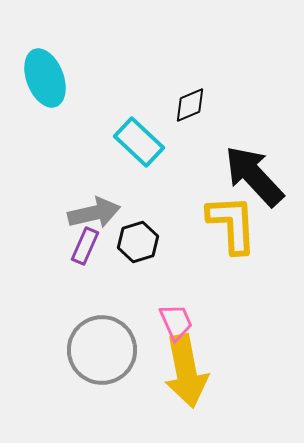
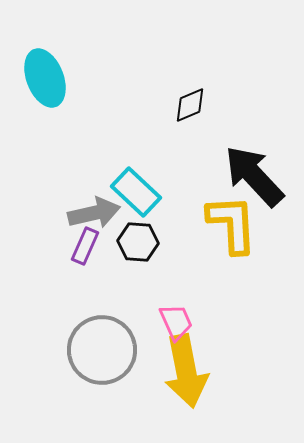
cyan rectangle: moved 3 px left, 50 px down
black hexagon: rotated 21 degrees clockwise
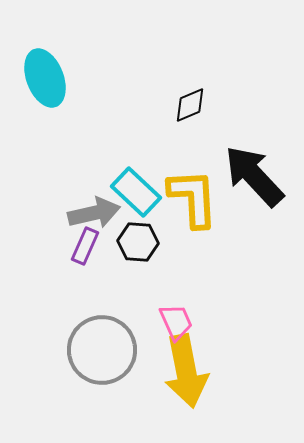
yellow L-shape: moved 39 px left, 26 px up
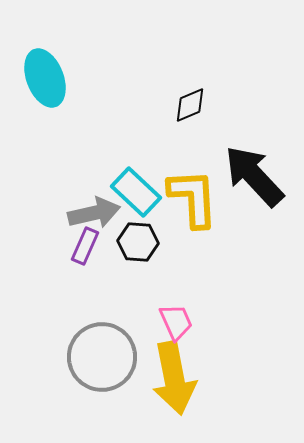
gray circle: moved 7 px down
yellow arrow: moved 12 px left, 7 px down
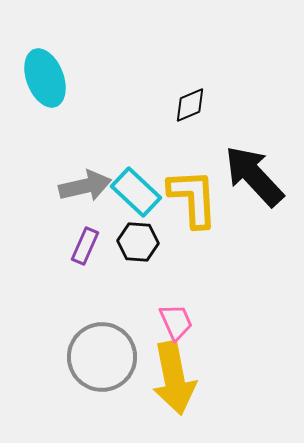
gray arrow: moved 9 px left, 27 px up
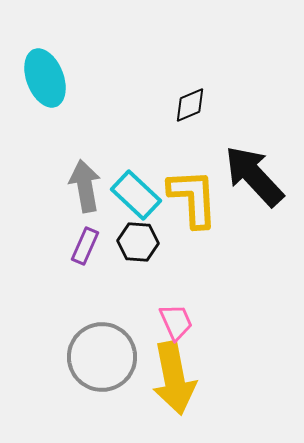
gray arrow: rotated 87 degrees counterclockwise
cyan rectangle: moved 3 px down
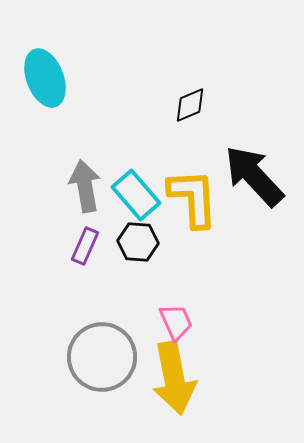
cyan rectangle: rotated 6 degrees clockwise
